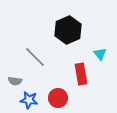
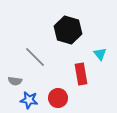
black hexagon: rotated 20 degrees counterclockwise
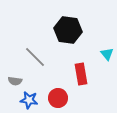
black hexagon: rotated 8 degrees counterclockwise
cyan triangle: moved 7 px right
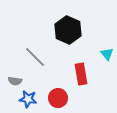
black hexagon: rotated 16 degrees clockwise
blue star: moved 1 px left, 1 px up
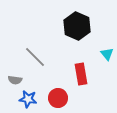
black hexagon: moved 9 px right, 4 px up
gray semicircle: moved 1 px up
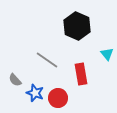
gray line: moved 12 px right, 3 px down; rotated 10 degrees counterclockwise
gray semicircle: rotated 40 degrees clockwise
blue star: moved 7 px right, 6 px up; rotated 12 degrees clockwise
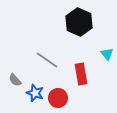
black hexagon: moved 2 px right, 4 px up
